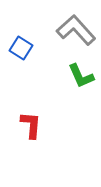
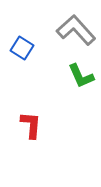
blue square: moved 1 px right
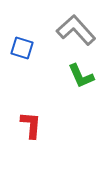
blue square: rotated 15 degrees counterclockwise
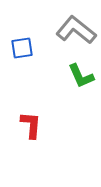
gray L-shape: rotated 9 degrees counterclockwise
blue square: rotated 25 degrees counterclockwise
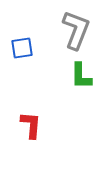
gray L-shape: rotated 72 degrees clockwise
green L-shape: rotated 24 degrees clockwise
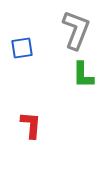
green L-shape: moved 2 px right, 1 px up
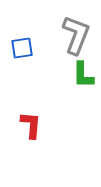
gray L-shape: moved 5 px down
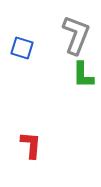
blue square: rotated 25 degrees clockwise
red L-shape: moved 20 px down
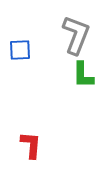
blue square: moved 2 px left, 2 px down; rotated 20 degrees counterclockwise
